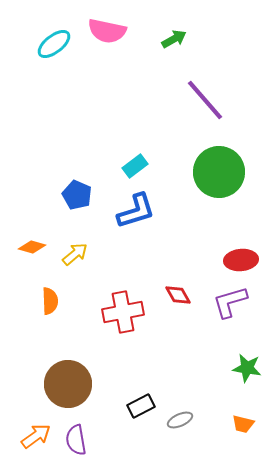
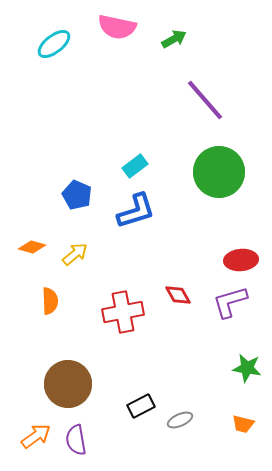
pink semicircle: moved 10 px right, 4 px up
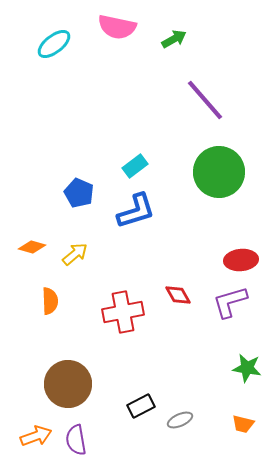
blue pentagon: moved 2 px right, 2 px up
orange arrow: rotated 16 degrees clockwise
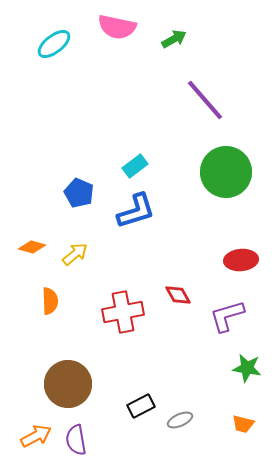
green circle: moved 7 px right
purple L-shape: moved 3 px left, 14 px down
orange arrow: rotated 8 degrees counterclockwise
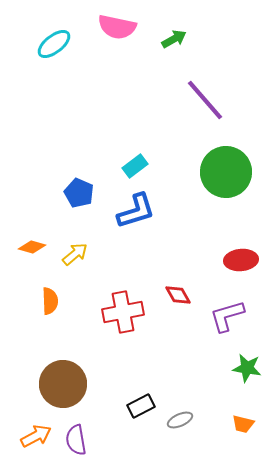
brown circle: moved 5 px left
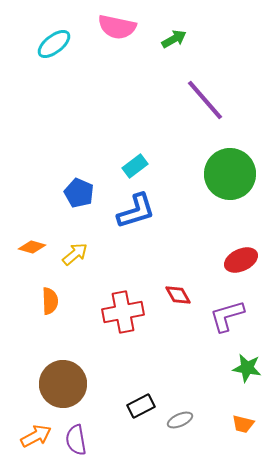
green circle: moved 4 px right, 2 px down
red ellipse: rotated 20 degrees counterclockwise
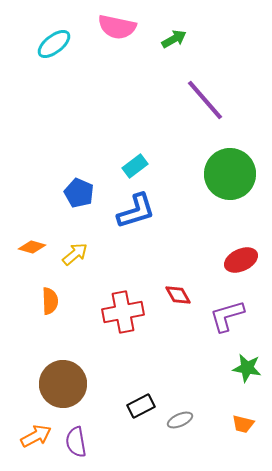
purple semicircle: moved 2 px down
